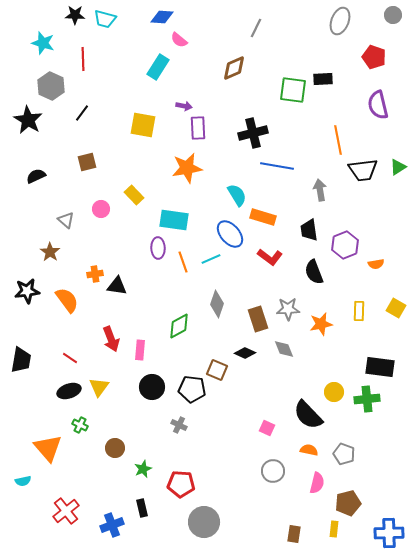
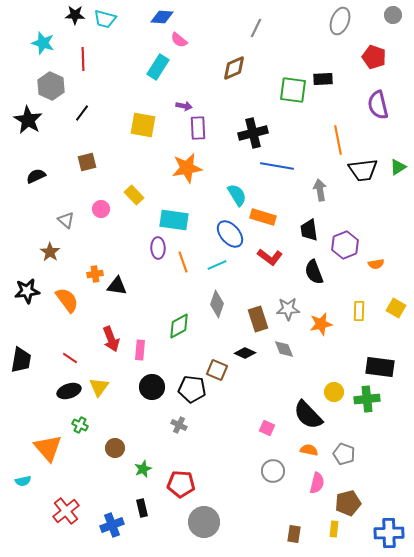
cyan line at (211, 259): moved 6 px right, 6 px down
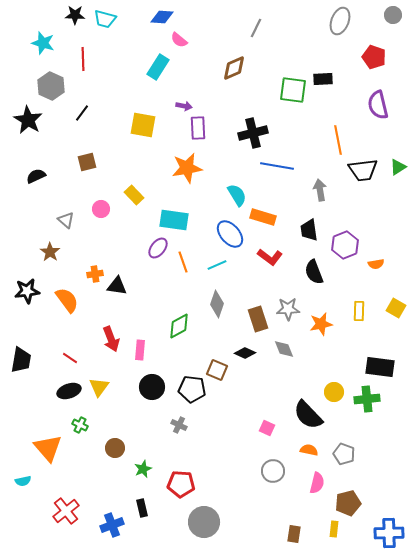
purple ellipse at (158, 248): rotated 40 degrees clockwise
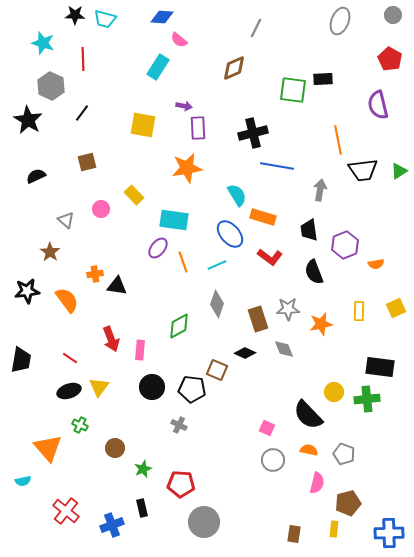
red pentagon at (374, 57): moved 16 px right, 2 px down; rotated 10 degrees clockwise
green triangle at (398, 167): moved 1 px right, 4 px down
gray arrow at (320, 190): rotated 20 degrees clockwise
yellow square at (396, 308): rotated 36 degrees clockwise
gray circle at (273, 471): moved 11 px up
red cross at (66, 511): rotated 12 degrees counterclockwise
